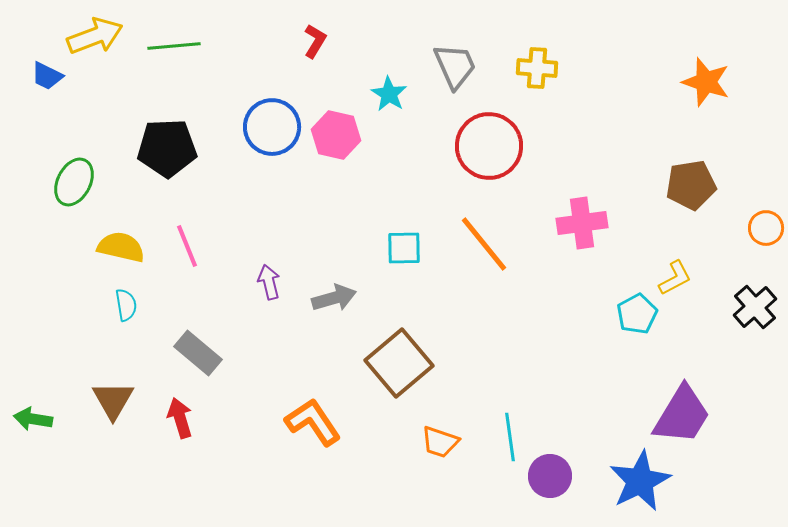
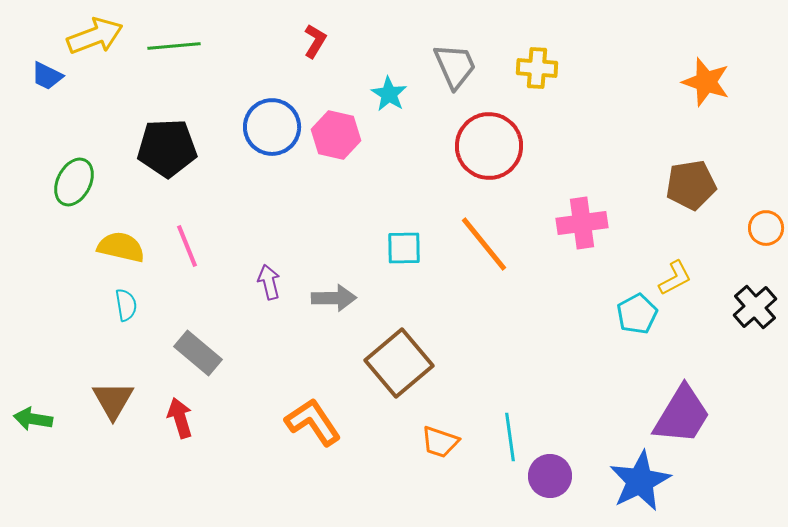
gray arrow: rotated 15 degrees clockwise
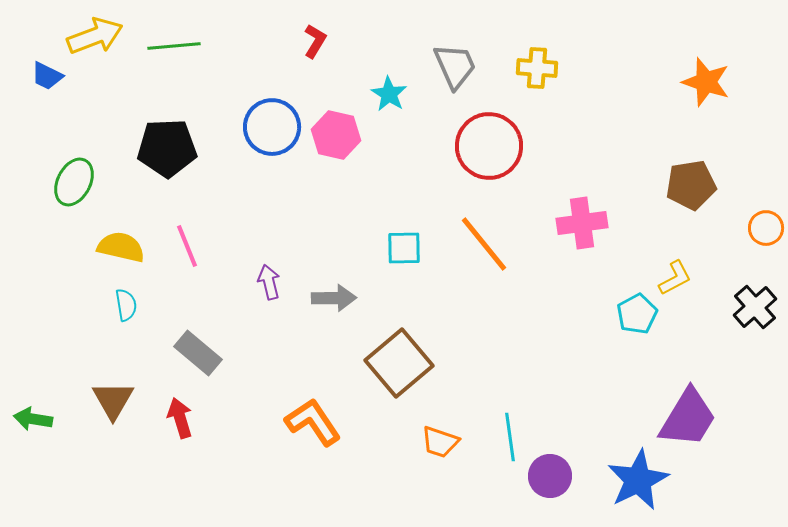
purple trapezoid: moved 6 px right, 3 px down
blue star: moved 2 px left, 1 px up
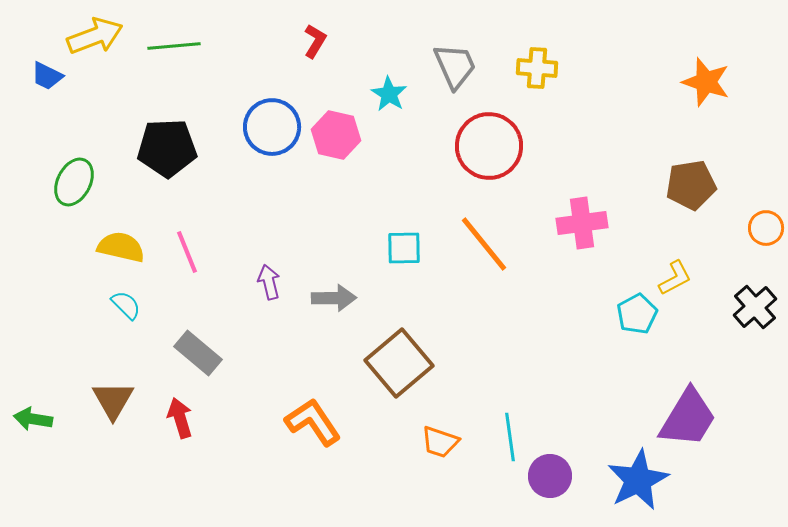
pink line: moved 6 px down
cyan semicircle: rotated 36 degrees counterclockwise
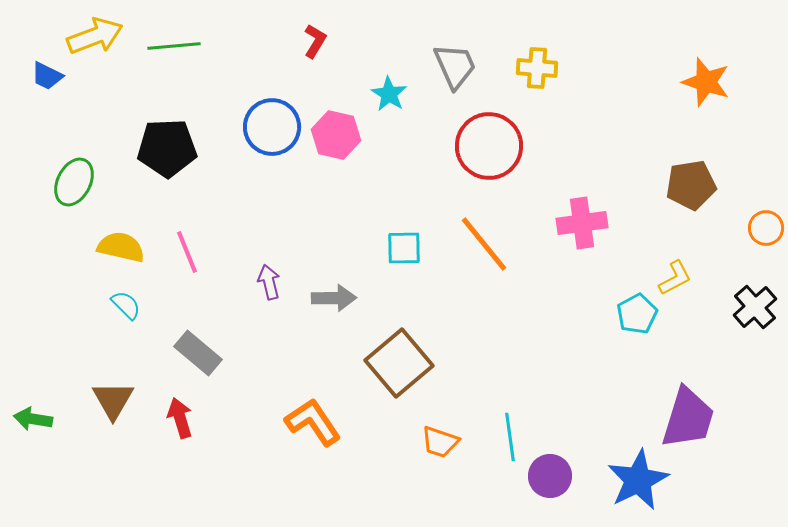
purple trapezoid: rotated 14 degrees counterclockwise
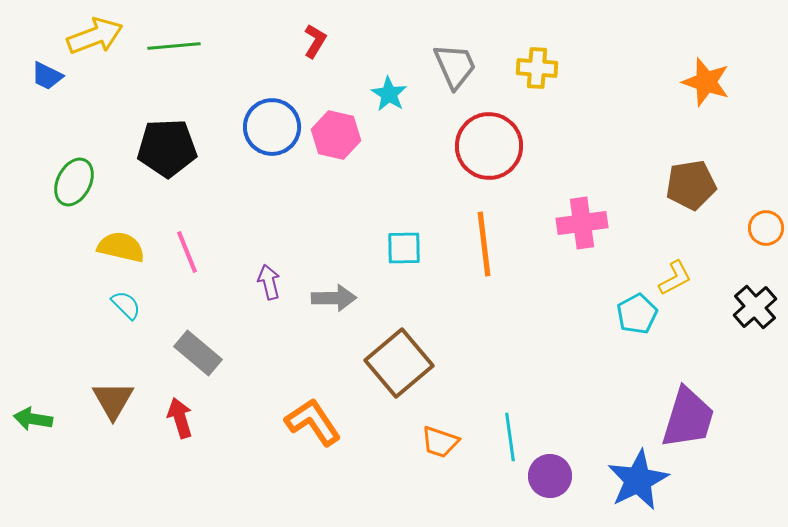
orange line: rotated 32 degrees clockwise
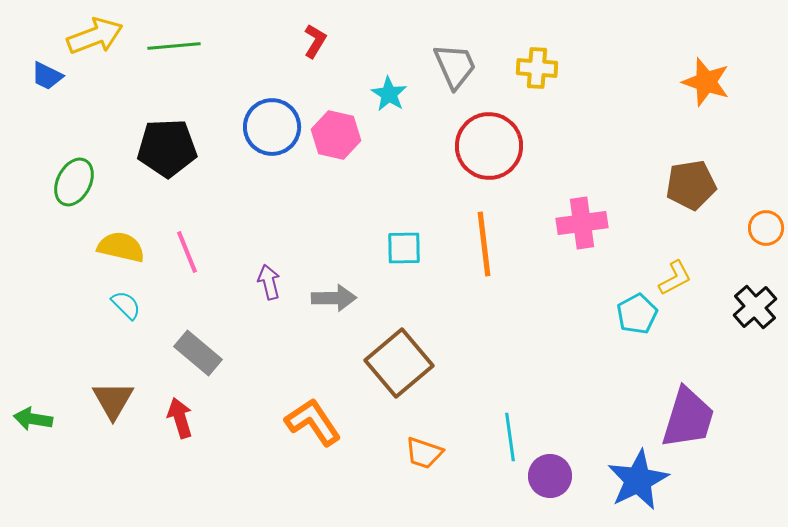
orange trapezoid: moved 16 px left, 11 px down
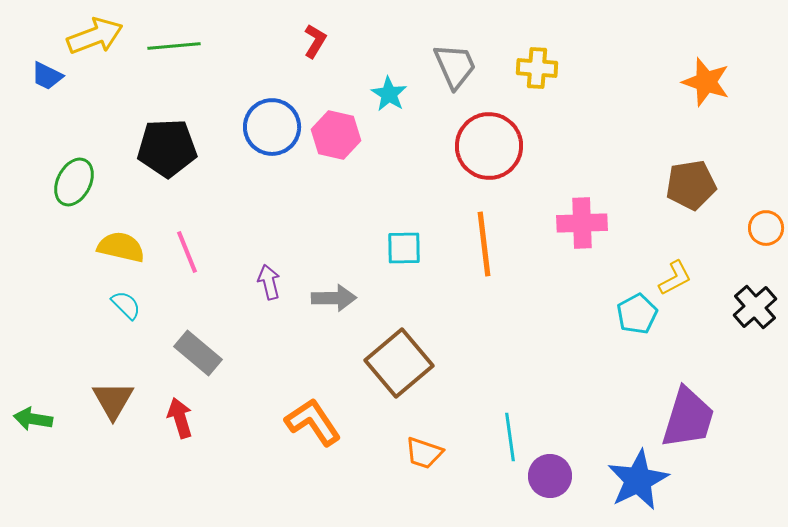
pink cross: rotated 6 degrees clockwise
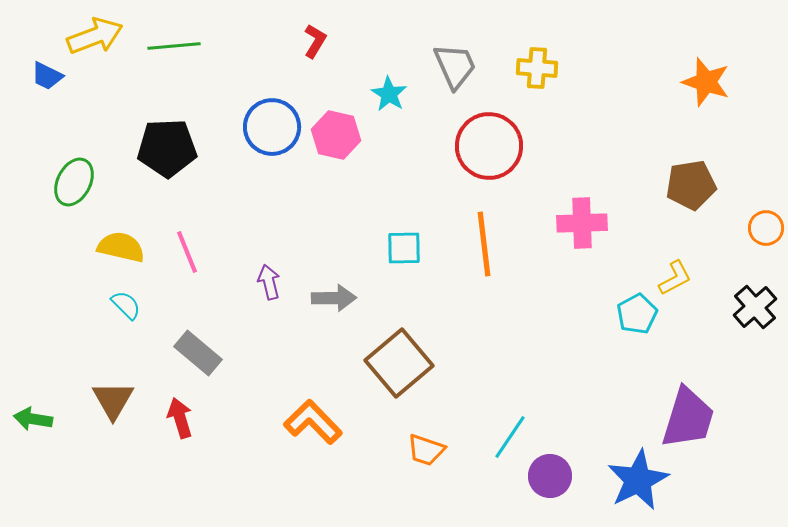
orange L-shape: rotated 10 degrees counterclockwise
cyan line: rotated 42 degrees clockwise
orange trapezoid: moved 2 px right, 3 px up
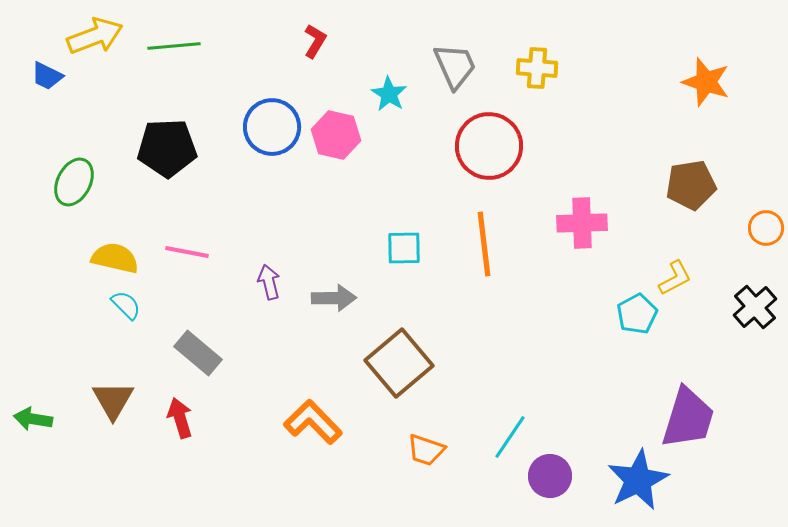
yellow semicircle: moved 6 px left, 11 px down
pink line: rotated 57 degrees counterclockwise
